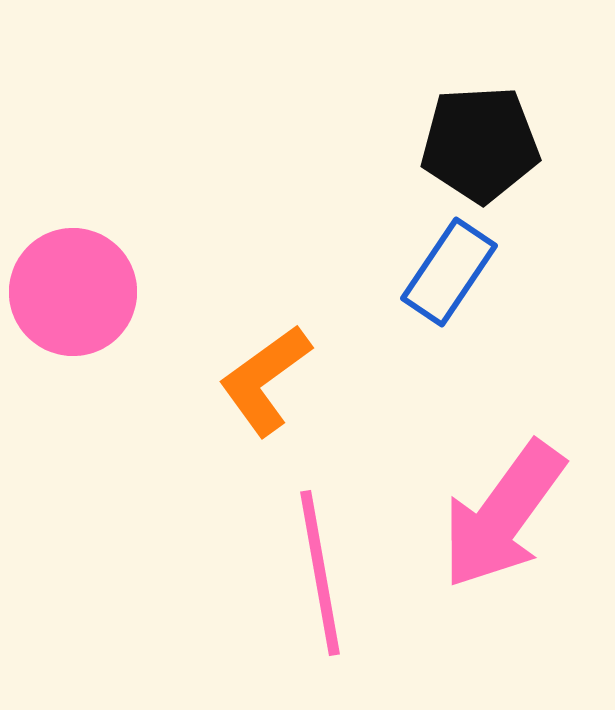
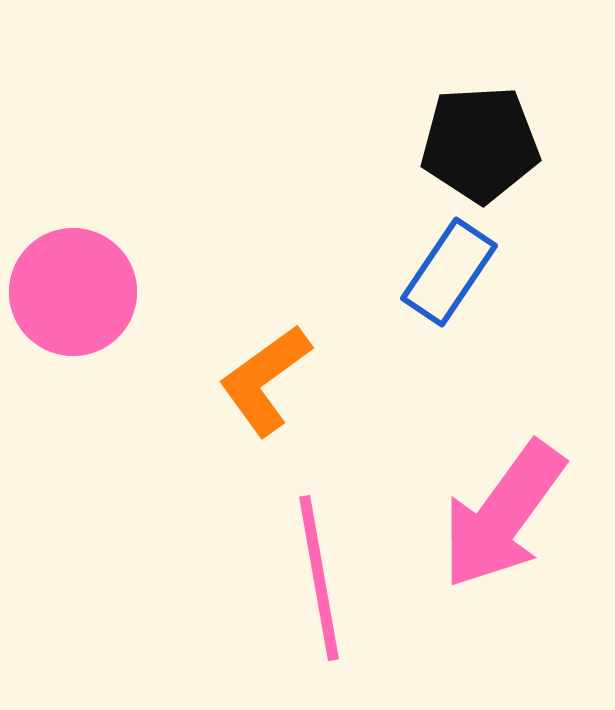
pink line: moved 1 px left, 5 px down
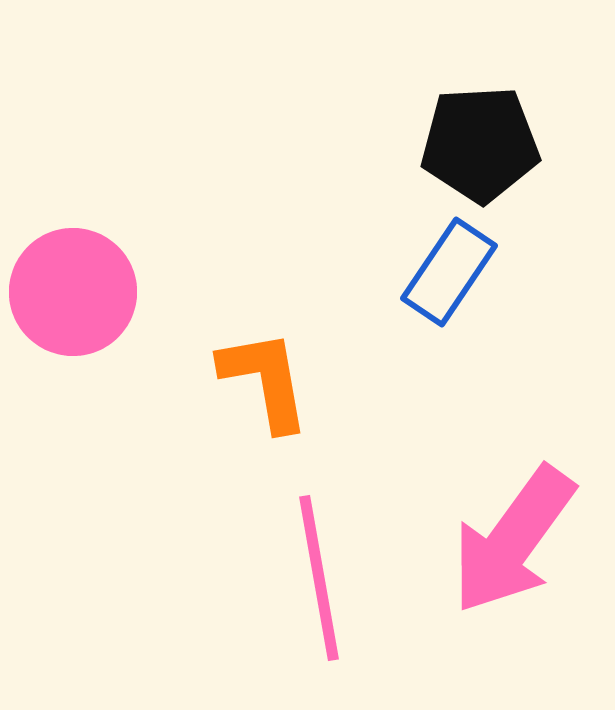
orange L-shape: rotated 116 degrees clockwise
pink arrow: moved 10 px right, 25 px down
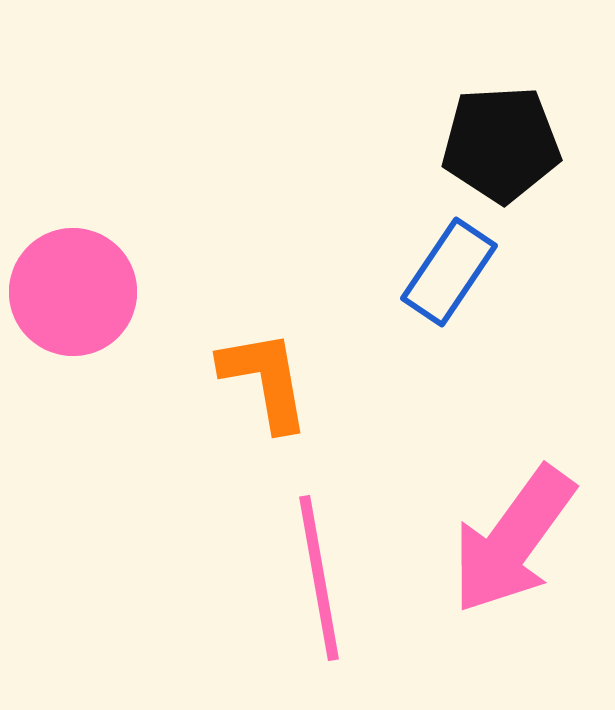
black pentagon: moved 21 px right
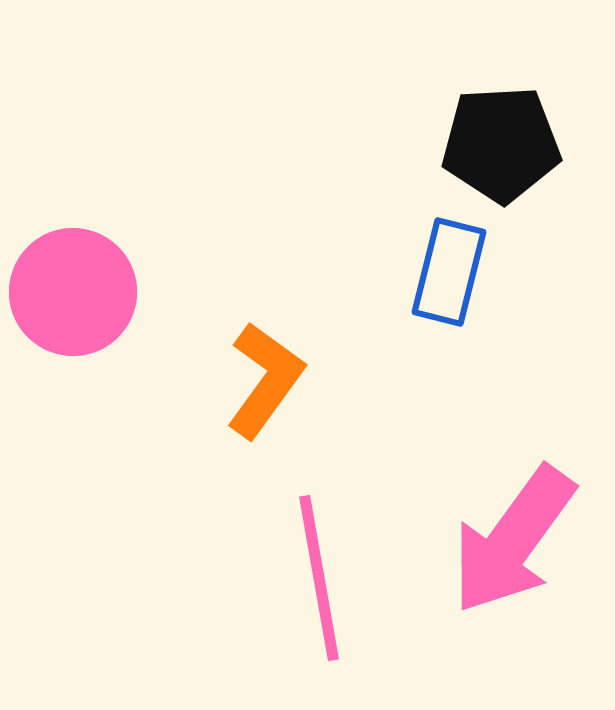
blue rectangle: rotated 20 degrees counterclockwise
orange L-shape: rotated 46 degrees clockwise
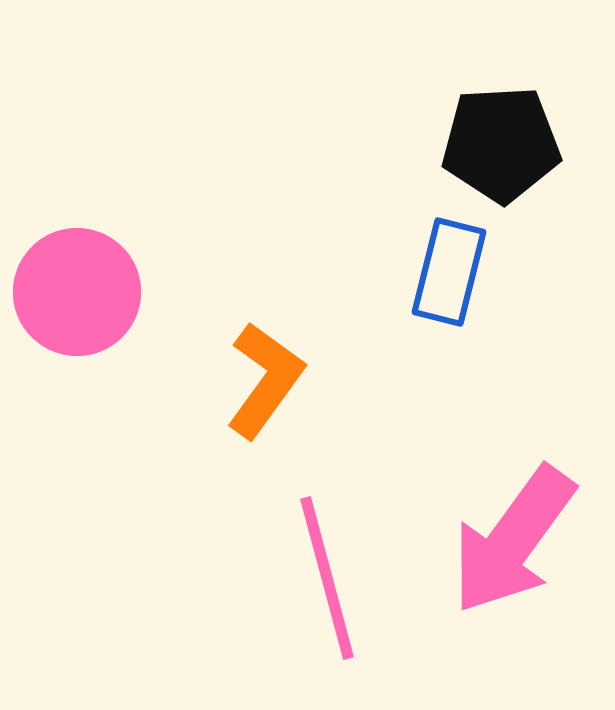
pink circle: moved 4 px right
pink line: moved 8 px right; rotated 5 degrees counterclockwise
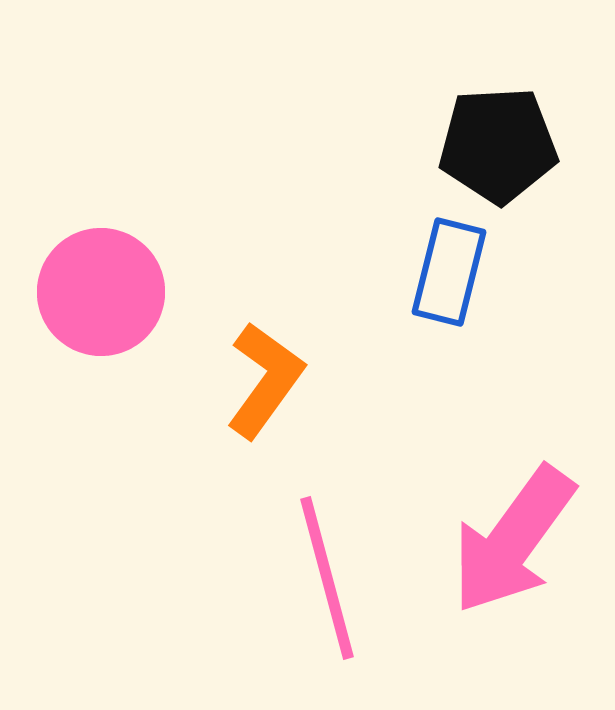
black pentagon: moved 3 px left, 1 px down
pink circle: moved 24 px right
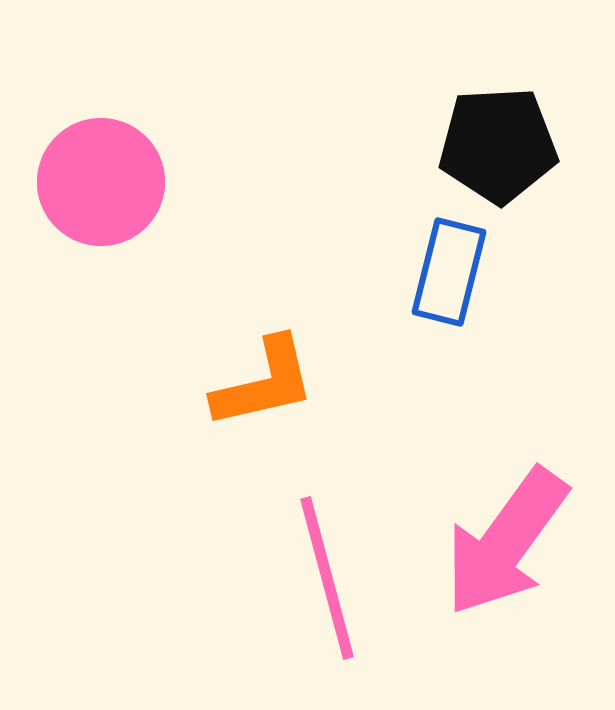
pink circle: moved 110 px up
orange L-shape: moved 1 px left, 3 px down; rotated 41 degrees clockwise
pink arrow: moved 7 px left, 2 px down
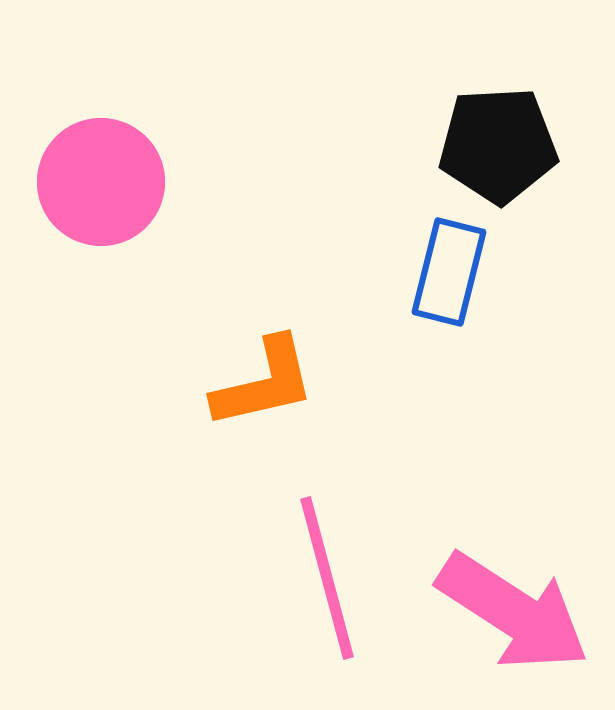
pink arrow: moved 7 px right, 70 px down; rotated 93 degrees counterclockwise
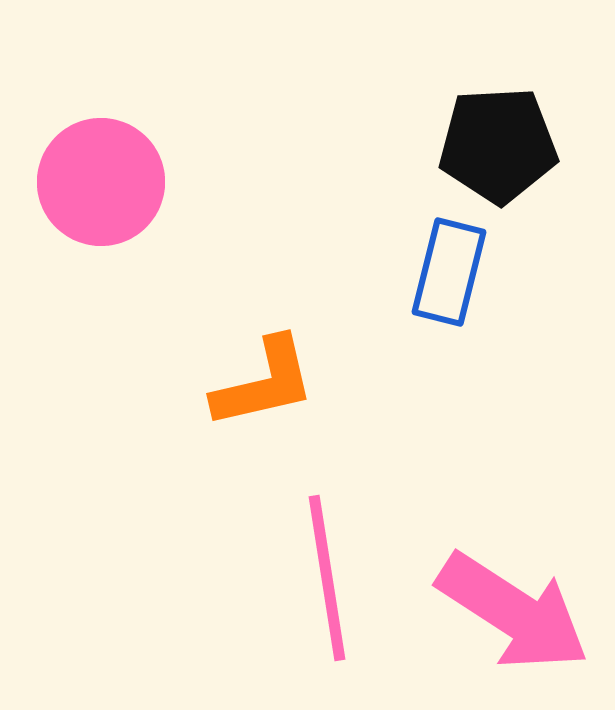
pink line: rotated 6 degrees clockwise
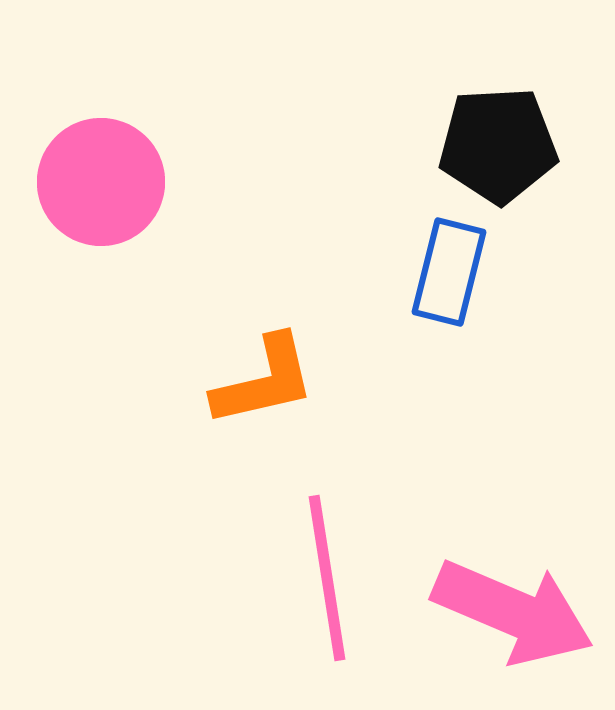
orange L-shape: moved 2 px up
pink arrow: rotated 10 degrees counterclockwise
